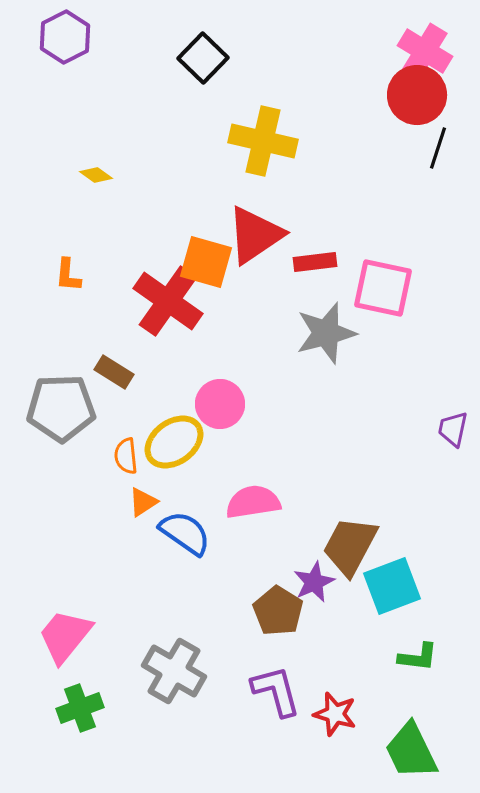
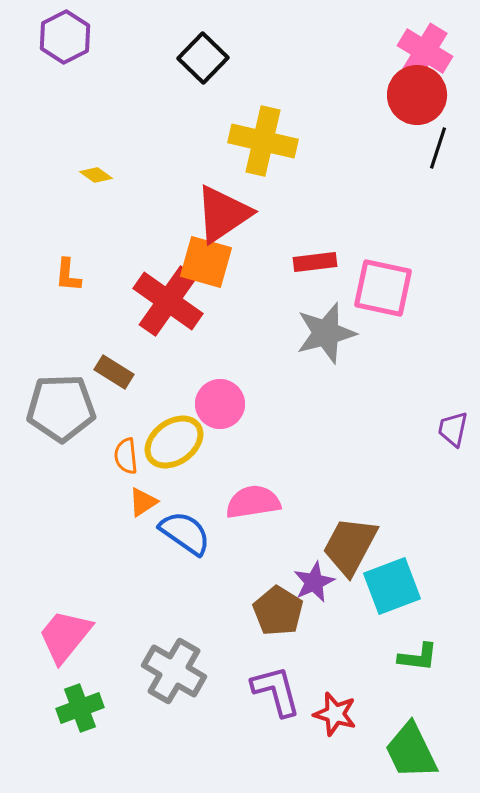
red triangle: moved 32 px left, 21 px up
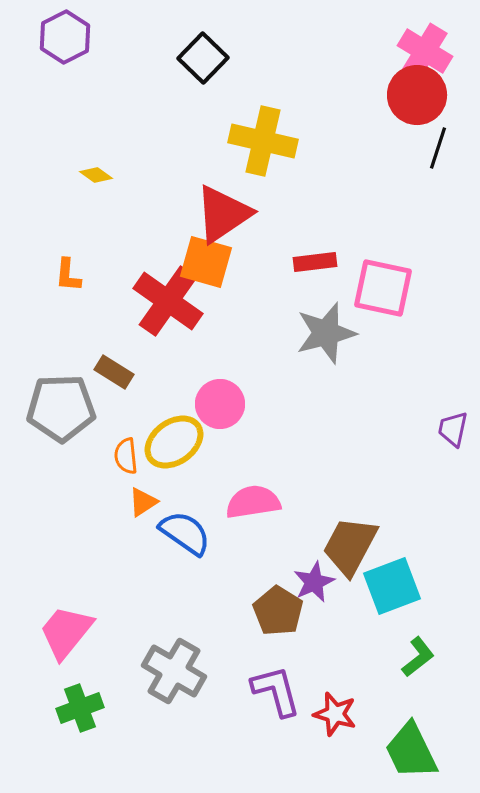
pink trapezoid: moved 1 px right, 4 px up
green L-shape: rotated 45 degrees counterclockwise
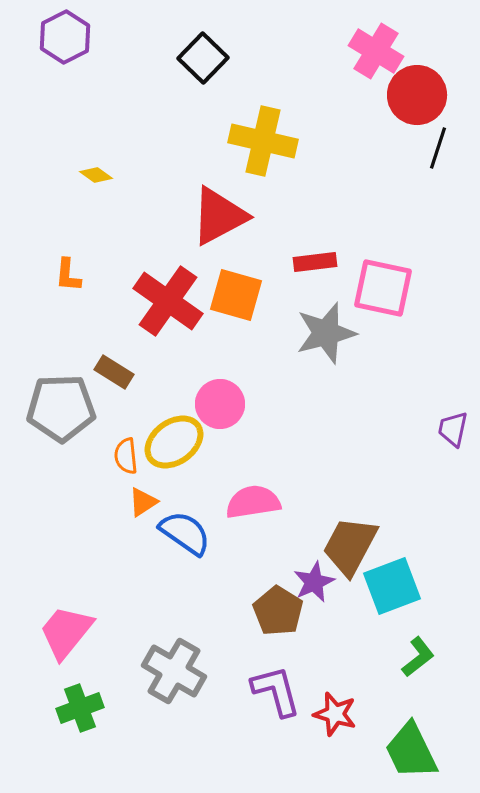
pink cross: moved 49 px left
red triangle: moved 4 px left, 2 px down; rotated 6 degrees clockwise
orange square: moved 30 px right, 33 px down
